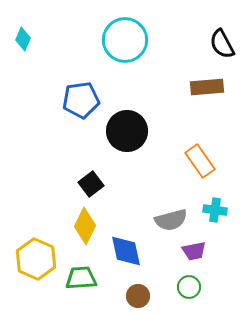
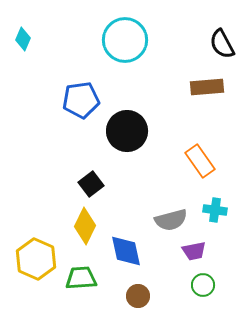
green circle: moved 14 px right, 2 px up
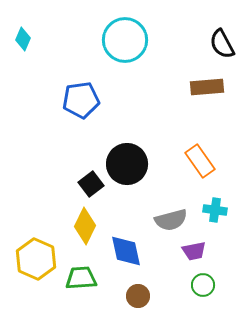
black circle: moved 33 px down
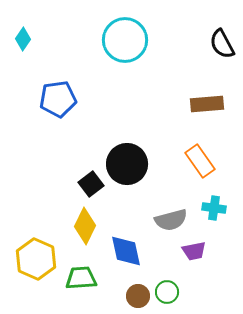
cyan diamond: rotated 10 degrees clockwise
brown rectangle: moved 17 px down
blue pentagon: moved 23 px left, 1 px up
cyan cross: moved 1 px left, 2 px up
green circle: moved 36 px left, 7 px down
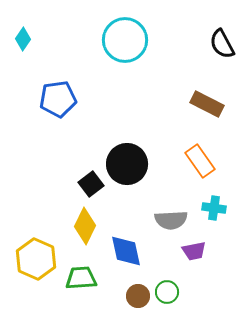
brown rectangle: rotated 32 degrees clockwise
gray semicircle: rotated 12 degrees clockwise
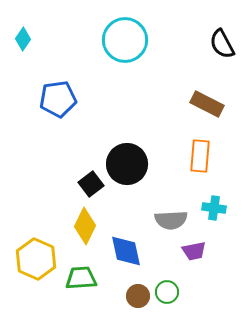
orange rectangle: moved 5 px up; rotated 40 degrees clockwise
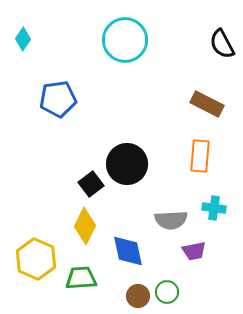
blue diamond: moved 2 px right
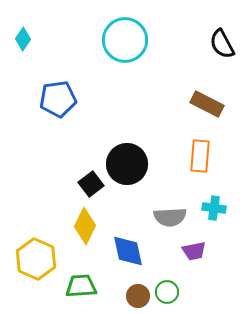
gray semicircle: moved 1 px left, 3 px up
green trapezoid: moved 8 px down
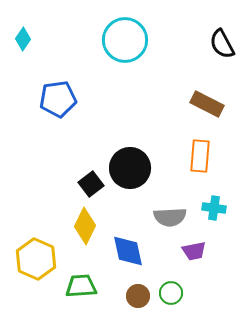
black circle: moved 3 px right, 4 px down
green circle: moved 4 px right, 1 px down
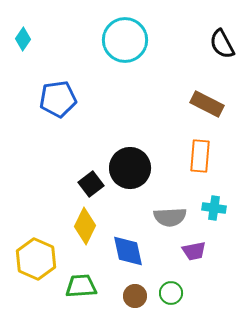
brown circle: moved 3 px left
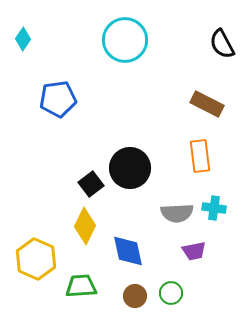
orange rectangle: rotated 12 degrees counterclockwise
gray semicircle: moved 7 px right, 4 px up
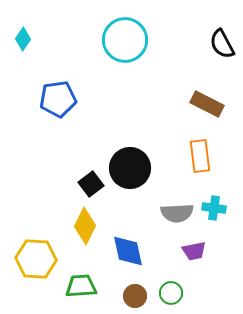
yellow hexagon: rotated 21 degrees counterclockwise
